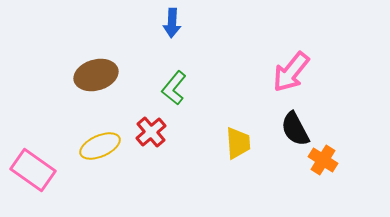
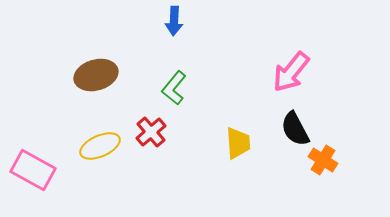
blue arrow: moved 2 px right, 2 px up
pink rectangle: rotated 6 degrees counterclockwise
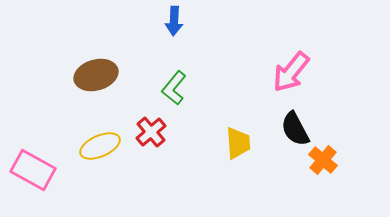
orange cross: rotated 8 degrees clockwise
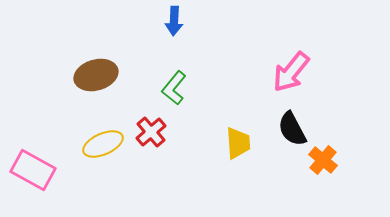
black semicircle: moved 3 px left
yellow ellipse: moved 3 px right, 2 px up
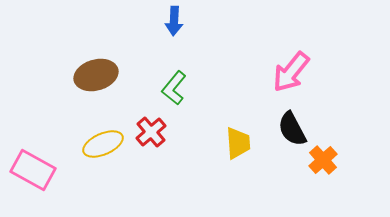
orange cross: rotated 8 degrees clockwise
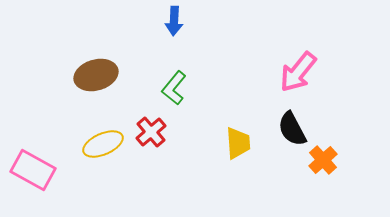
pink arrow: moved 7 px right
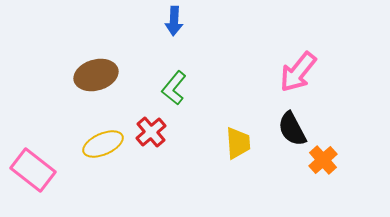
pink rectangle: rotated 9 degrees clockwise
